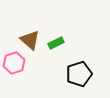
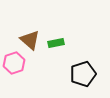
green rectangle: rotated 14 degrees clockwise
black pentagon: moved 4 px right
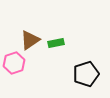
brown triangle: rotated 45 degrees clockwise
black pentagon: moved 3 px right
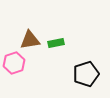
brown triangle: rotated 25 degrees clockwise
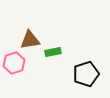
green rectangle: moved 3 px left, 9 px down
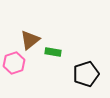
brown triangle: rotated 30 degrees counterclockwise
green rectangle: rotated 21 degrees clockwise
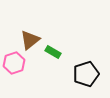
green rectangle: rotated 21 degrees clockwise
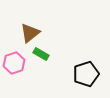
brown triangle: moved 7 px up
green rectangle: moved 12 px left, 2 px down
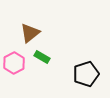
green rectangle: moved 1 px right, 3 px down
pink hexagon: rotated 10 degrees counterclockwise
